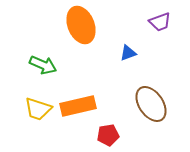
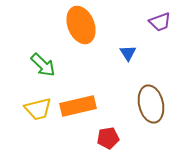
blue triangle: rotated 42 degrees counterclockwise
green arrow: rotated 20 degrees clockwise
brown ellipse: rotated 21 degrees clockwise
yellow trapezoid: rotated 32 degrees counterclockwise
red pentagon: moved 3 px down
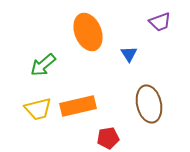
orange ellipse: moved 7 px right, 7 px down
blue triangle: moved 1 px right, 1 px down
green arrow: rotated 96 degrees clockwise
brown ellipse: moved 2 px left
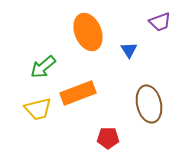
blue triangle: moved 4 px up
green arrow: moved 2 px down
orange rectangle: moved 13 px up; rotated 8 degrees counterclockwise
red pentagon: rotated 10 degrees clockwise
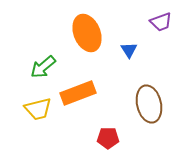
purple trapezoid: moved 1 px right
orange ellipse: moved 1 px left, 1 px down
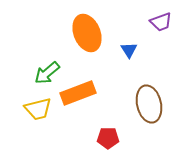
green arrow: moved 4 px right, 6 px down
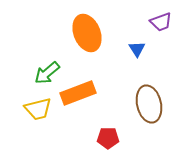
blue triangle: moved 8 px right, 1 px up
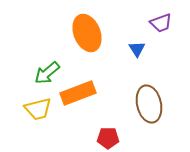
purple trapezoid: moved 1 px down
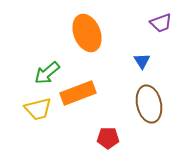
blue triangle: moved 5 px right, 12 px down
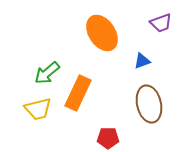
orange ellipse: moved 15 px right; rotated 12 degrees counterclockwise
blue triangle: rotated 42 degrees clockwise
orange rectangle: rotated 44 degrees counterclockwise
